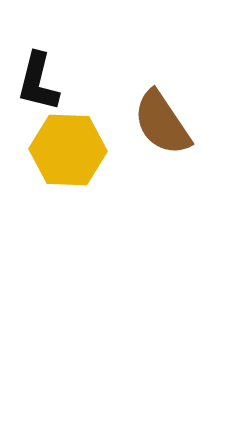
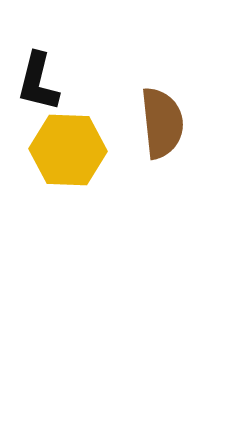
brown semicircle: rotated 152 degrees counterclockwise
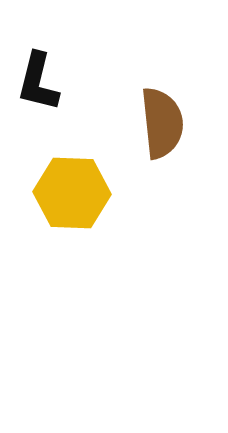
yellow hexagon: moved 4 px right, 43 px down
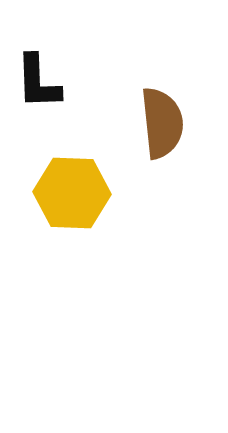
black L-shape: rotated 16 degrees counterclockwise
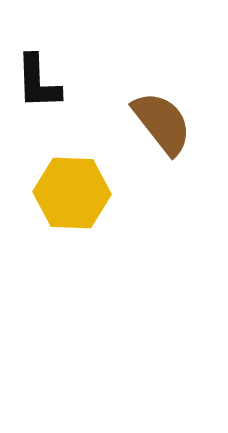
brown semicircle: rotated 32 degrees counterclockwise
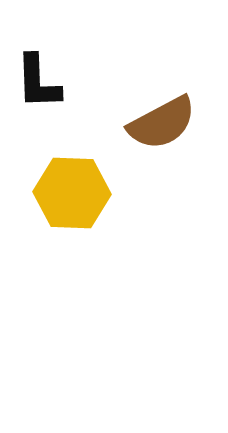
brown semicircle: rotated 100 degrees clockwise
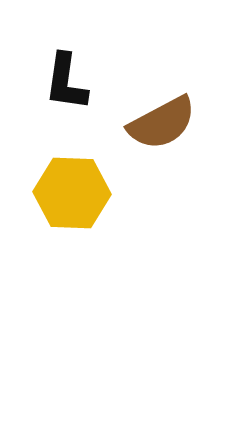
black L-shape: moved 28 px right; rotated 10 degrees clockwise
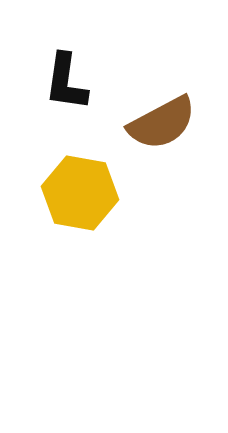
yellow hexagon: moved 8 px right; rotated 8 degrees clockwise
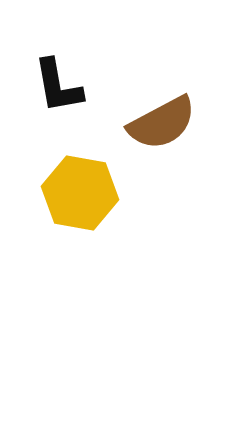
black L-shape: moved 8 px left, 4 px down; rotated 18 degrees counterclockwise
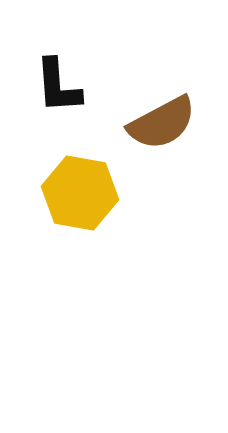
black L-shape: rotated 6 degrees clockwise
